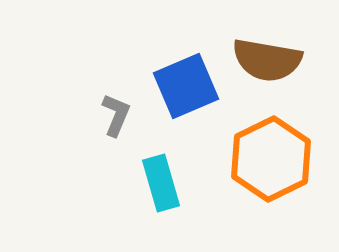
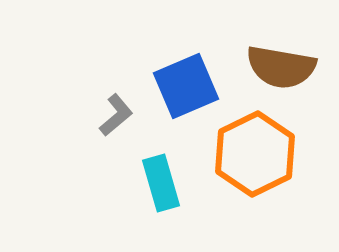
brown semicircle: moved 14 px right, 7 px down
gray L-shape: rotated 27 degrees clockwise
orange hexagon: moved 16 px left, 5 px up
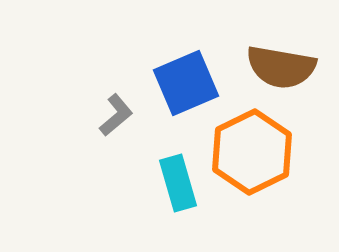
blue square: moved 3 px up
orange hexagon: moved 3 px left, 2 px up
cyan rectangle: moved 17 px right
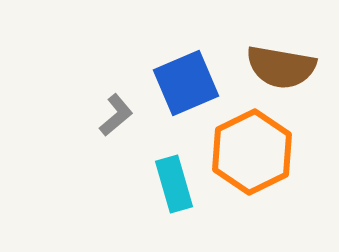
cyan rectangle: moved 4 px left, 1 px down
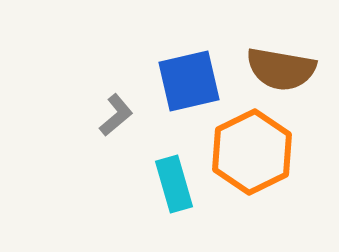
brown semicircle: moved 2 px down
blue square: moved 3 px right, 2 px up; rotated 10 degrees clockwise
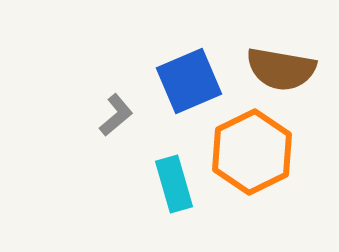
blue square: rotated 10 degrees counterclockwise
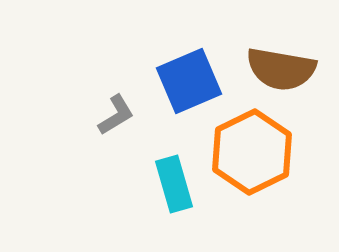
gray L-shape: rotated 9 degrees clockwise
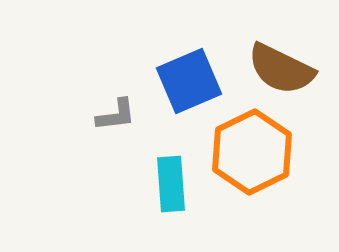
brown semicircle: rotated 16 degrees clockwise
gray L-shape: rotated 24 degrees clockwise
cyan rectangle: moved 3 px left; rotated 12 degrees clockwise
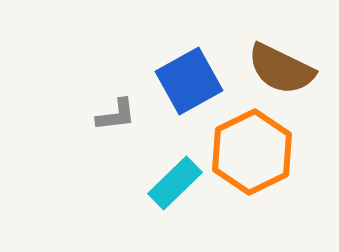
blue square: rotated 6 degrees counterclockwise
cyan rectangle: moved 4 px right, 1 px up; rotated 50 degrees clockwise
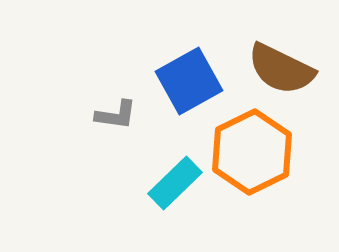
gray L-shape: rotated 15 degrees clockwise
